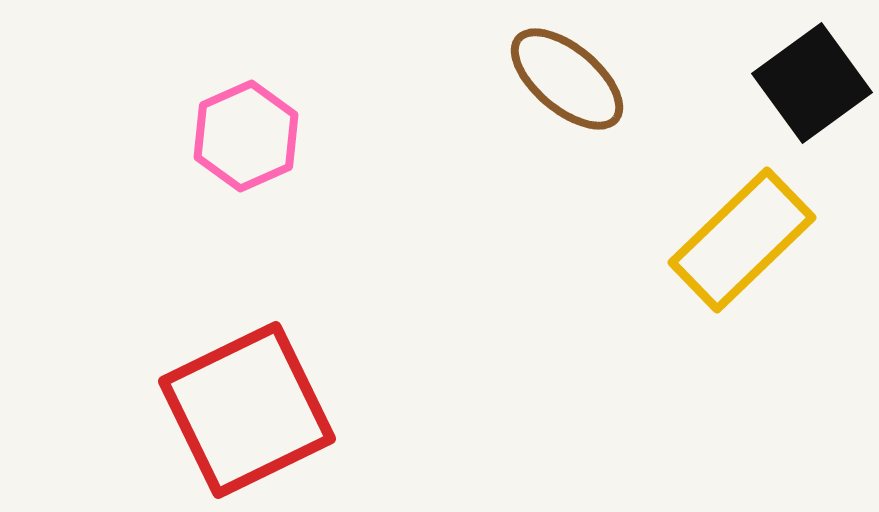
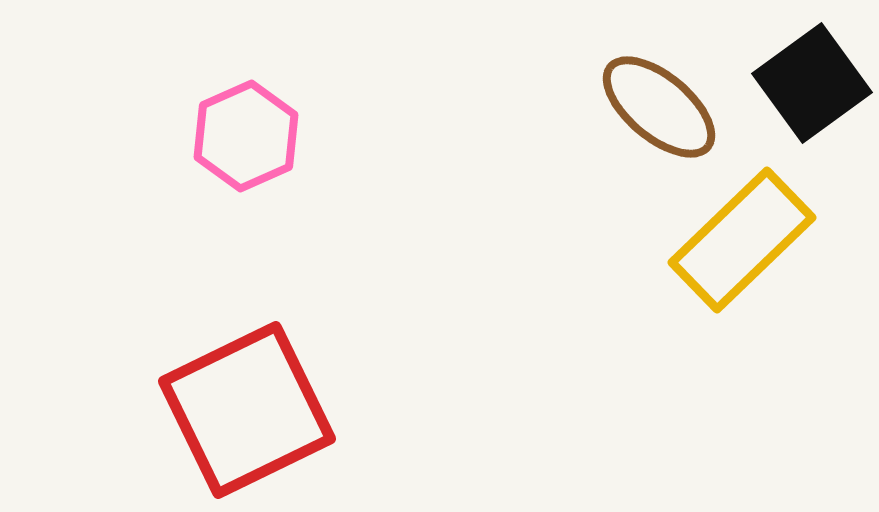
brown ellipse: moved 92 px right, 28 px down
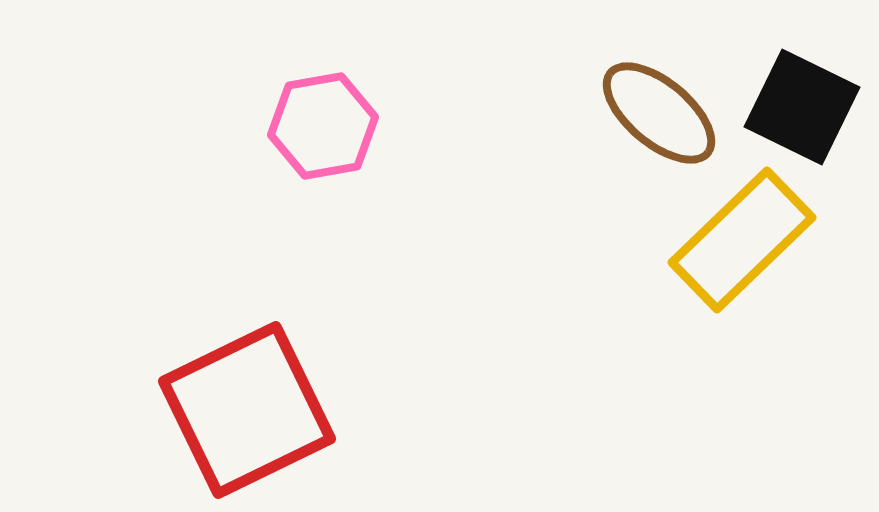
black square: moved 10 px left, 24 px down; rotated 28 degrees counterclockwise
brown ellipse: moved 6 px down
pink hexagon: moved 77 px right, 10 px up; rotated 14 degrees clockwise
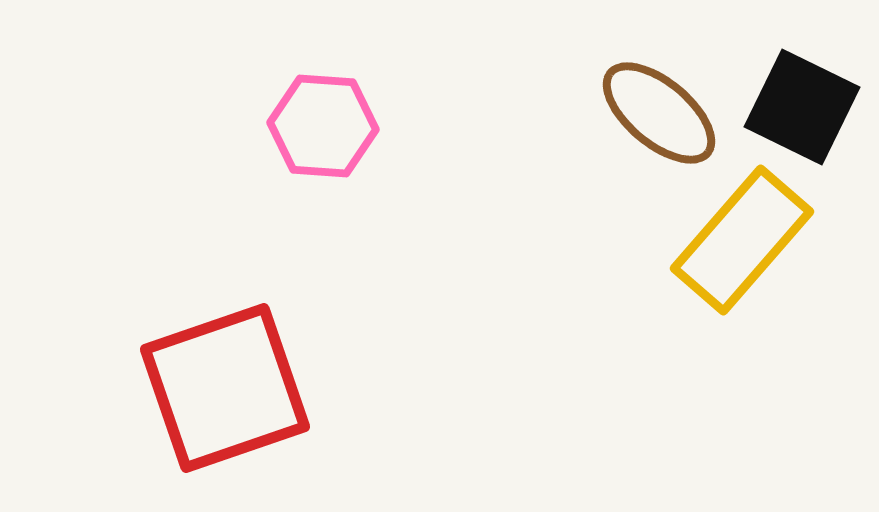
pink hexagon: rotated 14 degrees clockwise
yellow rectangle: rotated 5 degrees counterclockwise
red square: moved 22 px left, 22 px up; rotated 7 degrees clockwise
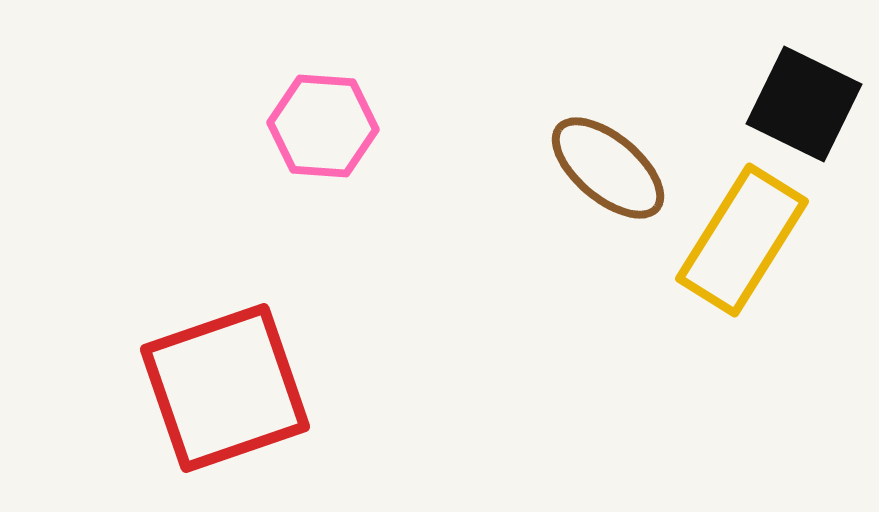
black square: moved 2 px right, 3 px up
brown ellipse: moved 51 px left, 55 px down
yellow rectangle: rotated 9 degrees counterclockwise
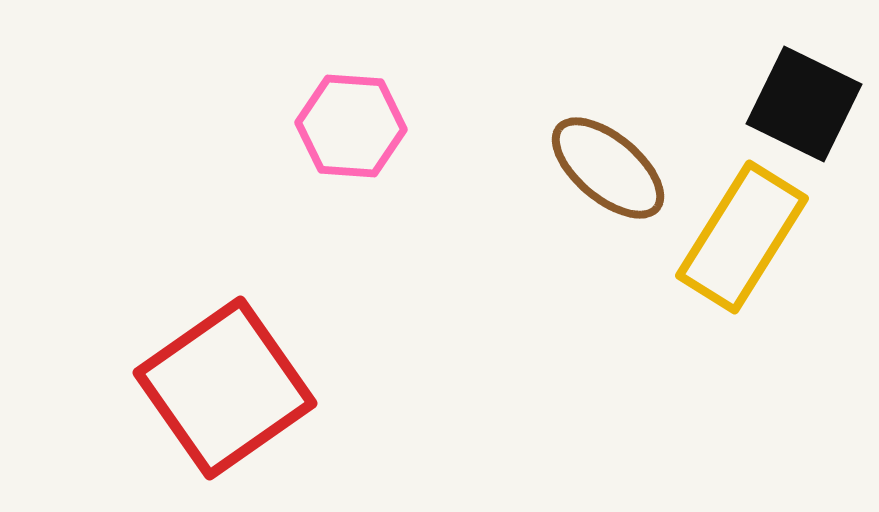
pink hexagon: moved 28 px right
yellow rectangle: moved 3 px up
red square: rotated 16 degrees counterclockwise
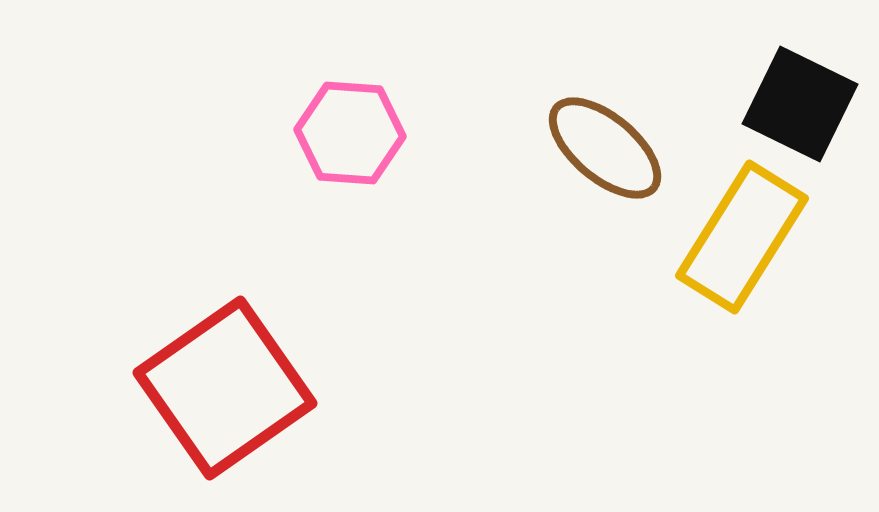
black square: moved 4 px left
pink hexagon: moved 1 px left, 7 px down
brown ellipse: moved 3 px left, 20 px up
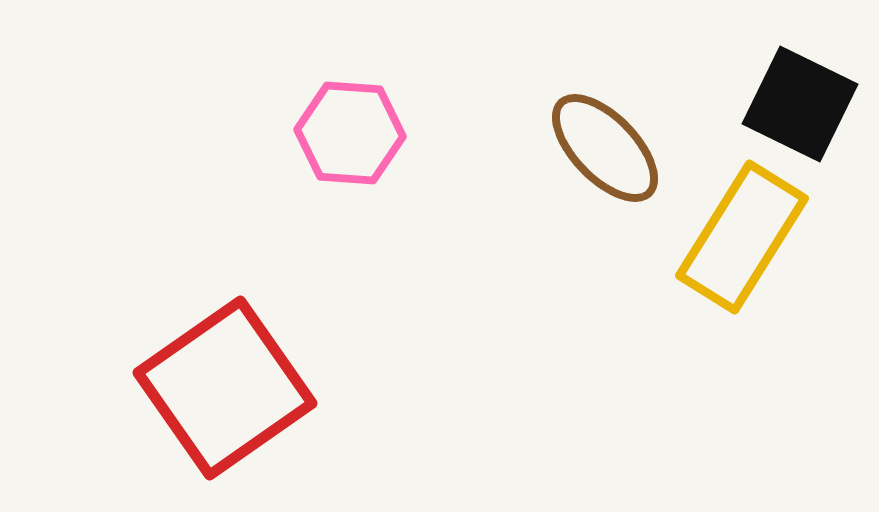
brown ellipse: rotated 6 degrees clockwise
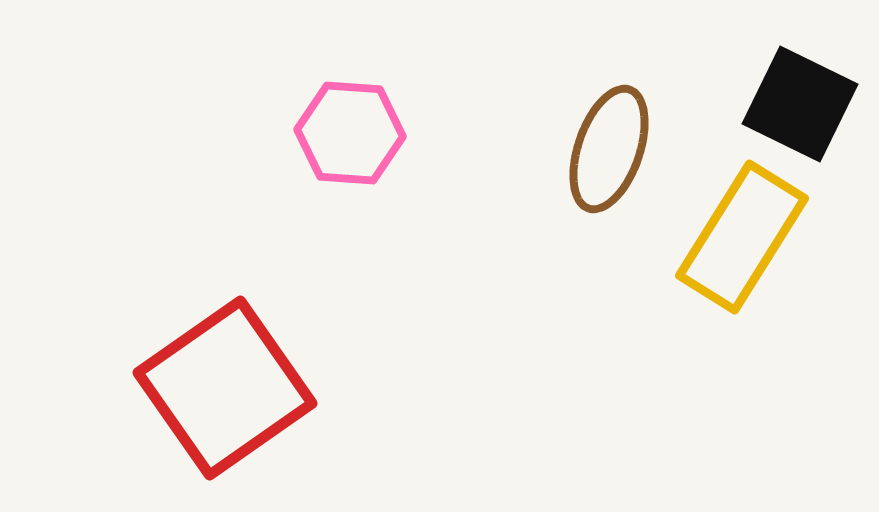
brown ellipse: moved 4 px right, 1 px down; rotated 63 degrees clockwise
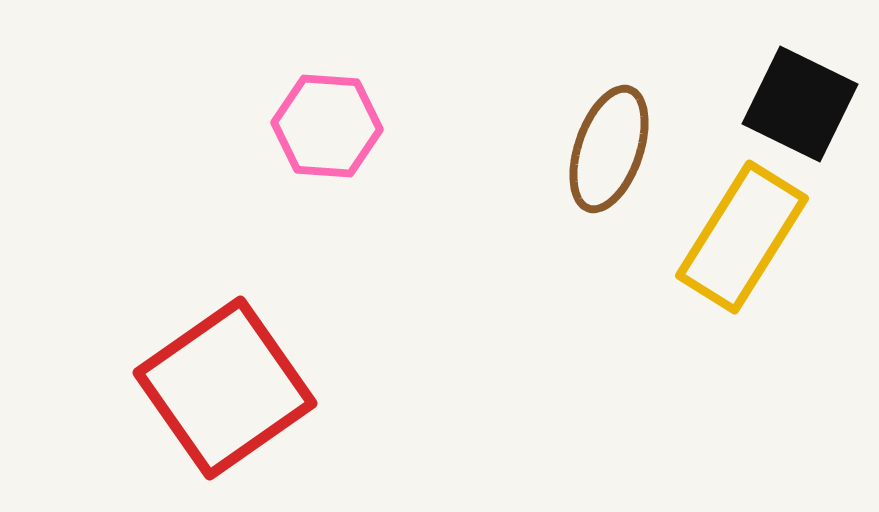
pink hexagon: moved 23 px left, 7 px up
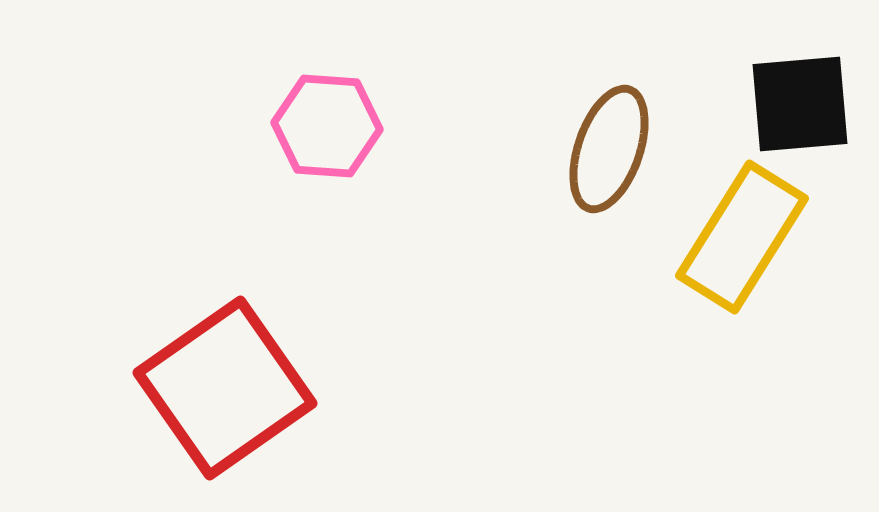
black square: rotated 31 degrees counterclockwise
